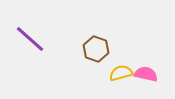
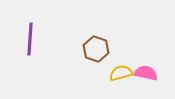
purple line: rotated 52 degrees clockwise
pink semicircle: moved 1 px up
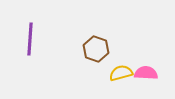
pink semicircle: rotated 10 degrees counterclockwise
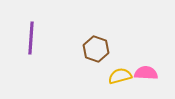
purple line: moved 1 px right, 1 px up
yellow semicircle: moved 1 px left, 3 px down
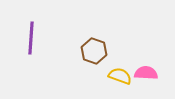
brown hexagon: moved 2 px left, 2 px down
yellow semicircle: rotated 35 degrees clockwise
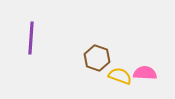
brown hexagon: moved 3 px right, 7 px down
pink semicircle: moved 1 px left
